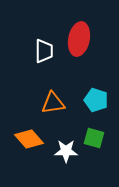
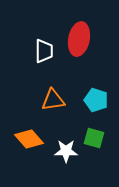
orange triangle: moved 3 px up
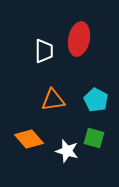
cyan pentagon: rotated 10 degrees clockwise
white star: moved 1 px right; rotated 15 degrees clockwise
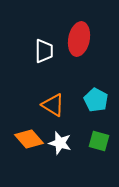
orange triangle: moved 5 px down; rotated 40 degrees clockwise
green square: moved 5 px right, 3 px down
white star: moved 7 px left, 8 px up
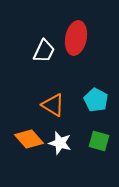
red ellipse: moved 3 px left, 1 px up
white trapezoid: rotated 25 degrees clockwise
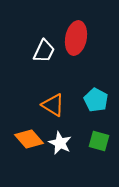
white star: rotated 10 degrees clockwise
